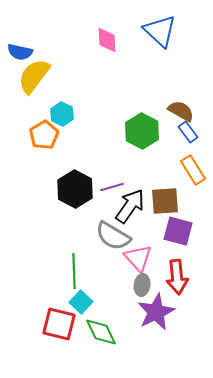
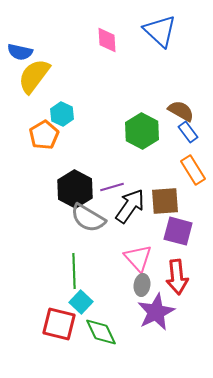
gray semicircle: moved 25 px left, 18 px up
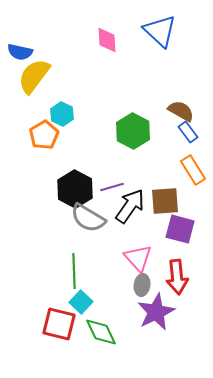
green hexagon: moved 9 px left
purple square: moved 2 px right, 2 px up
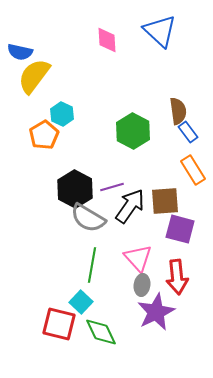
brown semicircle: moved 3 px left; rotated 52 degrees clockwise
green line: moved 18 px right, 6 px up; rotated 12 degrees clockwise
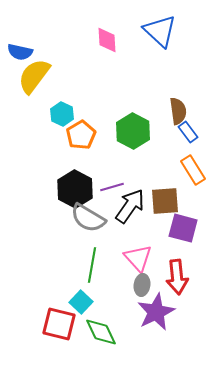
orange pentagon: moved 37 px right
purple square: moved 3 px right, 1 px up
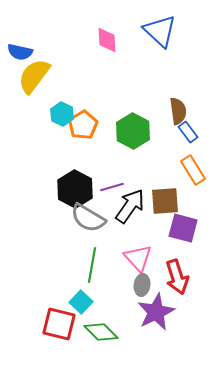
orange pentagon: moved 2 px right, 10 px up
red arrow: rotated 12 degrees counterclockwise
green diamond: rotated 20 degrees counterclockwise
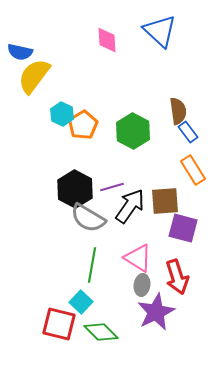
pink triangle: rotated 16 degrees counterclockwise
